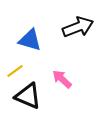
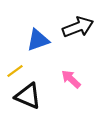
blue triangle: moved 8 px right; rotated 35 degrees counterclockwise
pink arrow: moved 9 px right
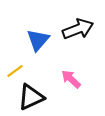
black arrow: moved 2 px down
blue triangle: rotated 30 degrees counterclockwise
black triangle: moved 3 px right, 1 px down; rotated 48 degrees counterclockwise
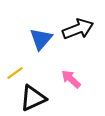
blue triangle: moved 3 px right, 1 px up
yellow line: moved 2 px down
black triangle: moved 2 px right, 1 px down
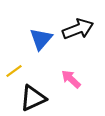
yellow line: moved 1 px left, 2 px up
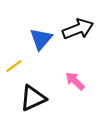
yellow line: moved 5 px up
pink arrow: moved 4 px right, 2 px down
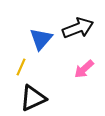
black arrow: moved 1 px up
yellow line: moved 7 px right, 1 px down; rotated 30 degrees counterclockwise
pink arrow: moved 9 px right, 12 px up; rotated 85 degrees counterclockwise
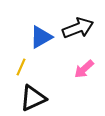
blue triangle: moved 2 px up; rotated 20 degrees clockwise
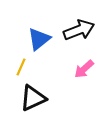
black arrow: moved 1 px right, 2 px down
blue triangle: moved 2 px left, 2 px down; rotated 10 degrees counterclockwise
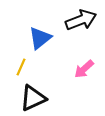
black arrow: moved 2 px right, 10 px up
blue triangle: moved 1 px right, 1 px up
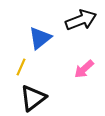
black triangle: rotated 12 degrees counterclockwise
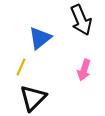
black arrow: rotated 88 degrees clockwise
pink arrow: moved 1 px down; rotated 30 degrees counterclockwise
black triangle: rotated 8 degrees counterclockwise
